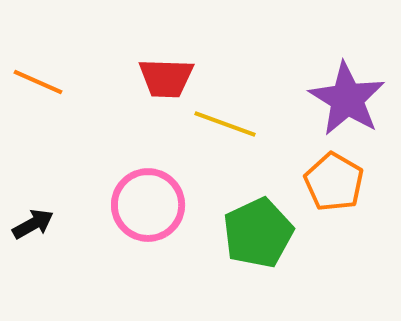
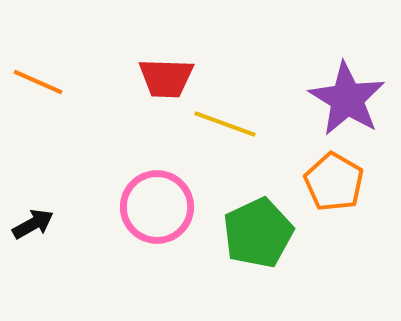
pink circle: moved 9 px right, 2 px down
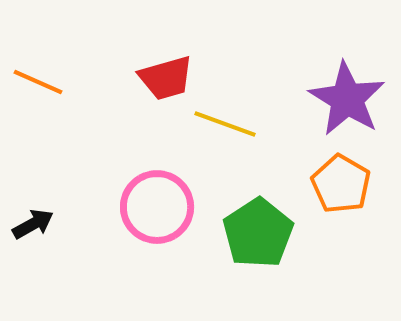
red trapezoid: rotated 18 degrees counterclockwise
orange pentagon: moved 7 px right, 2 px down
green pentagon: rotated 8 degrees counterclockwise
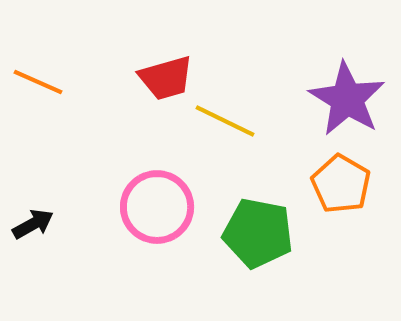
yellow line: moved 3 px up; rotated 6 degrees clockwise
green pentagon: rotated 28 degrees counterclockwise
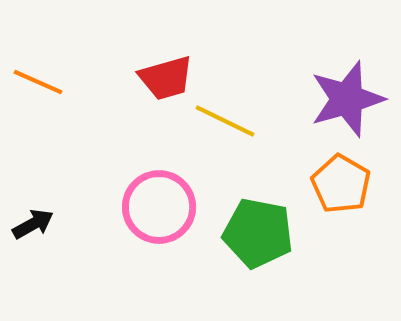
purple star: rotated 24 degrees clockwise
pink circle: moved 2 px right
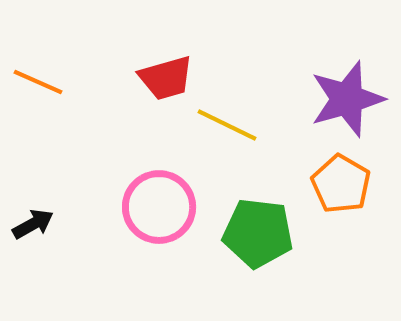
yellow line: moved 2 px right, 4 px down
green pentagon: rotated 4 degrees counterclockwise
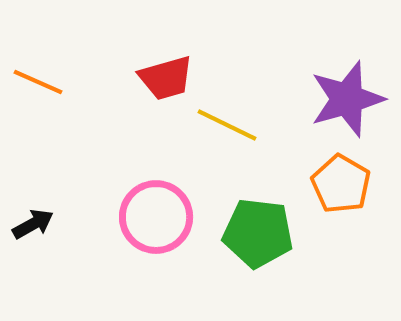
pink circle: moved 3 px left, 10 px down
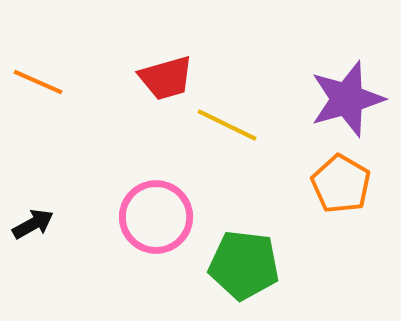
green pentagon: moved 14 px left, 32 px down
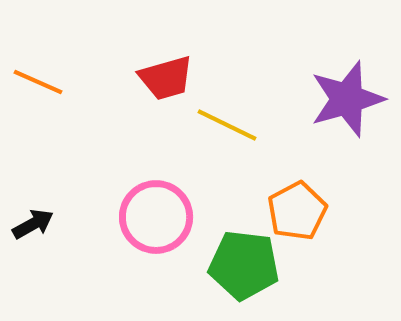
orange pentagon: moved 44 px left, 27 px down; rotated 14 degrees clockwise
